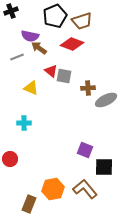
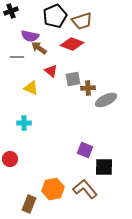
gray line: rotated 24 degrees clockwise
gray square: moved 9 px right, 3 px down; rotated 21 degrees counterclockwise
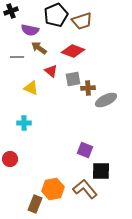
black pentagon: moved 1 px right, 1 px up
purple semicircle: moved 6 px up
red diamond: moved 1 px right, 7 px down
black square: moved 3 px left, 4 px down
brown rectangle: moved 6 px right
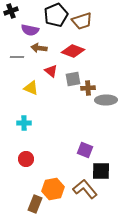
brown arrow: rotated 28 degrees counterclockwise
gray ellipse: rotated 25 degrees clockwise
red circle: moved 16 px right
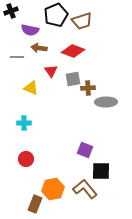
red triangle: rotated 16 degrees clockwise
gray ellipse: moved 2 px down
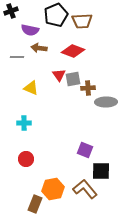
brown trapezoid: rotated 15 degrees clockwise
red triangle: moved 8 px right, 4 px down
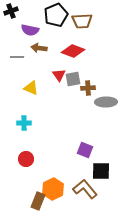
orange hexagon: rotated 15 degrees counterclockwise
brown rectangle: moved 3 px right, 3 px up
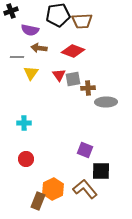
black pentagon: moved 2 px right; rotated 15 degrees clockwise
yellow triangle: moved 15 px up; rotated 42 degrees clockwise
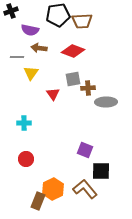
red triangle: moved 6 px left, 19 px down
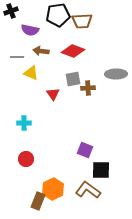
brown arrow: moved 2 px right, 3 px down
yellow triangle: rotated 42 degrees counterclockwise
gray ellipse: moved 10 px right, 28 px up
black square: moved 1 px up
brown L-shape: moved 3 px right, 1 px down; rotated 15 degrees counterclockwise
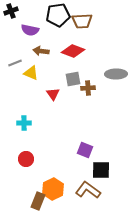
gray line: moved 2 px left, 6 px down; rotated 24 degrees counterclockwise
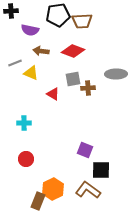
black cross: rotated 16 degrees clockwise
red triangle: rotated 24 degrees counterclockwise
